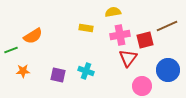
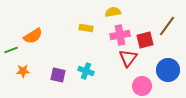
brown line: rotated 30 degrees counterclockwise
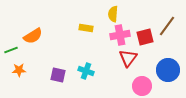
yellow semicircle: moved 2 px down; rotated 77 degrees counterclockwise
red square: moved 3 px up
orange star: moved 4 px left, 1 px up
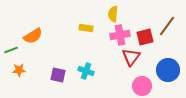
red triangle: moved 3 px right, 1 px up
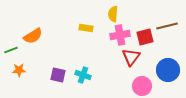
brown line: rotated 40 degrees clockwise
cyan cross: moved 3 px left, 4 px down
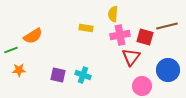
red square: rotated 30 degrees clockwise
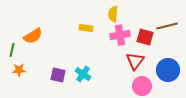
green line: moved 1 px right; rotated 56 degrees counterclockwise
red triangle: moved 4 px right, 4 px down
cyan cross: moved 1 px up; rotated 14 degrees clockwise
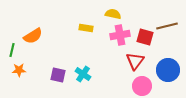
yellow semicircle: rotated 98 degrees clockwise
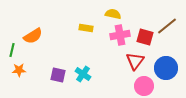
brown line: rotated 25 degrees counterclockwise
blue circle: moved 2 px left, 2 px up
pink circle: moved 2 px right
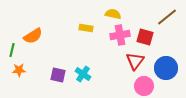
brown line: moved 9 px up
